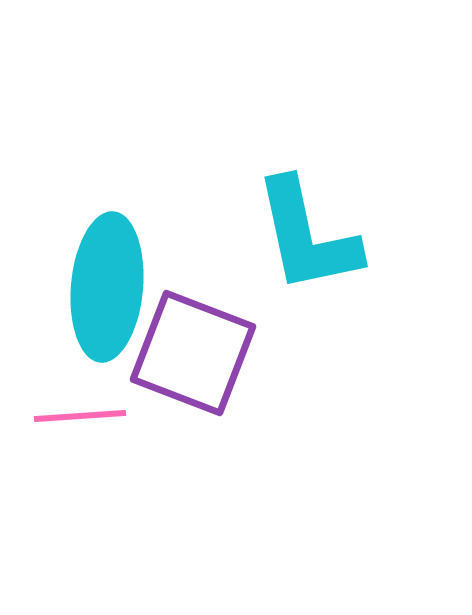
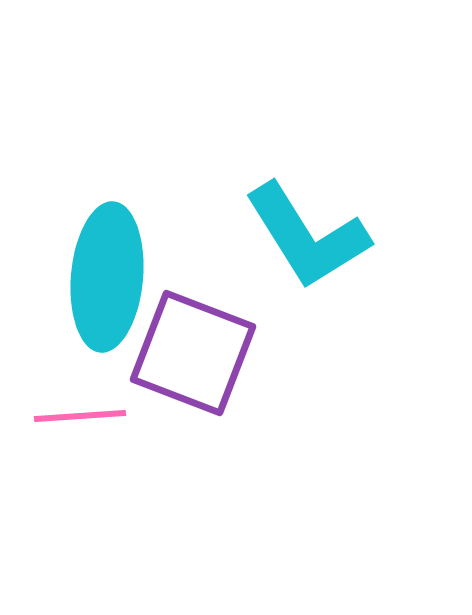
cyan L-shape: rotated 20 degrees counterclockwise
cyan ellipse: moved 10 px up
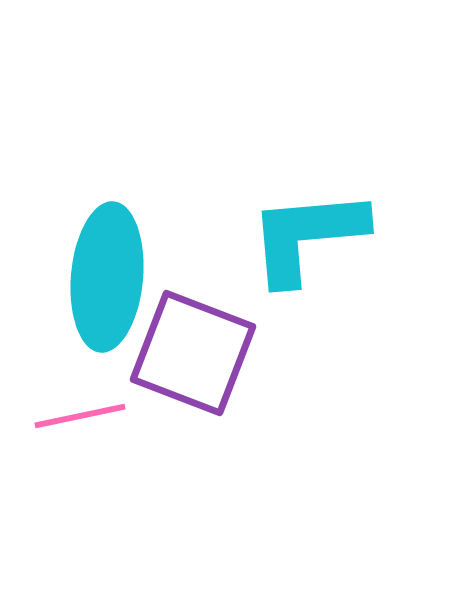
cyan L-shape: rotated 117 degrees clockwise
pink line: rotated 8 degrees counterclockwise
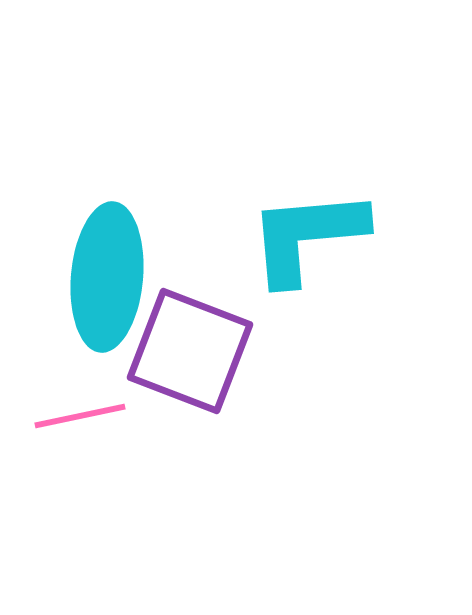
purple square: moved 3 px left, 2 px up
